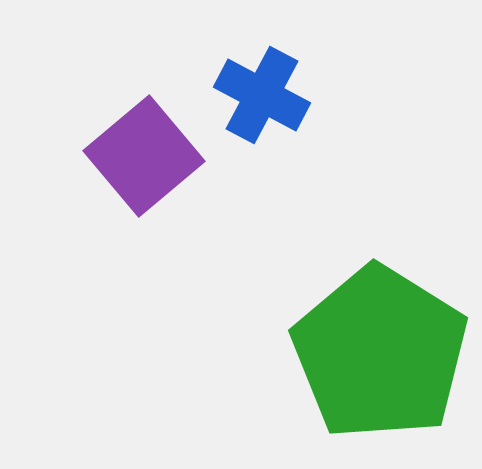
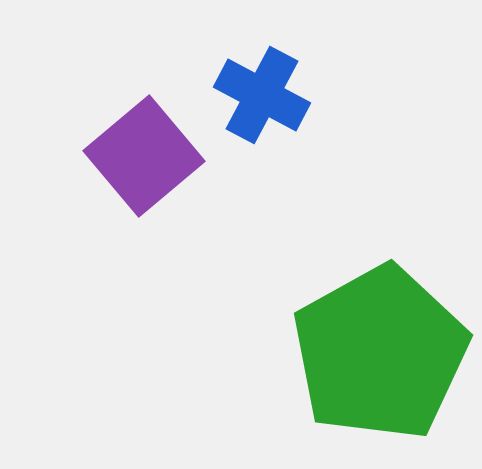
green pentagon: rotated 11 degrees clockwise
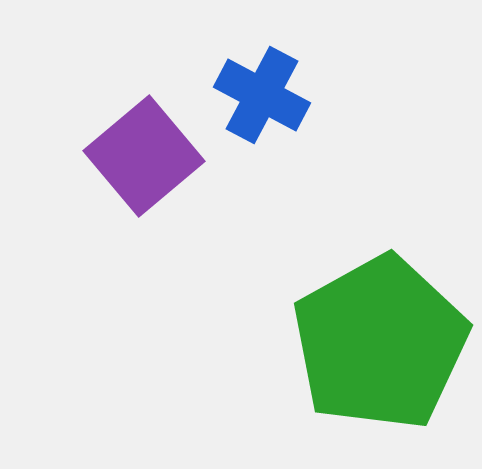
green pentagon: moved 10 px up
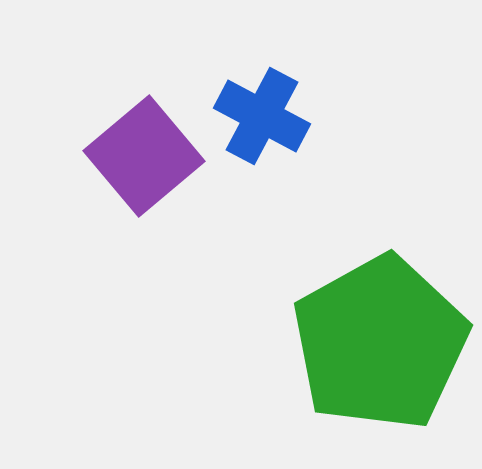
blue cross: moved 21 px down
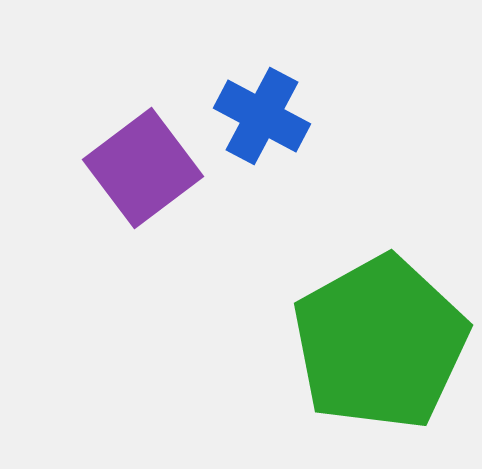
purple square: moved 1 px left, 12 px down; rotated 3 degrees clockwise
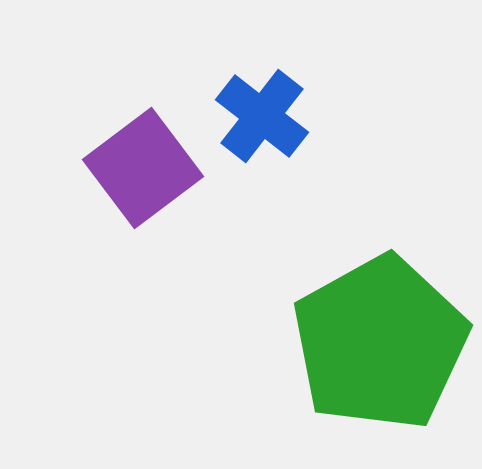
blue cross: rotated 10 degrees clockwise
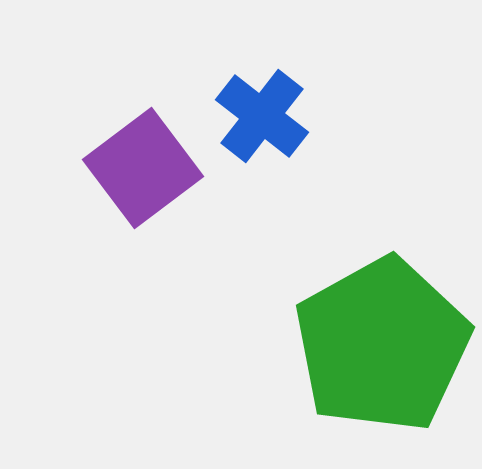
green pentagon: moved 2 px right, 2 px down
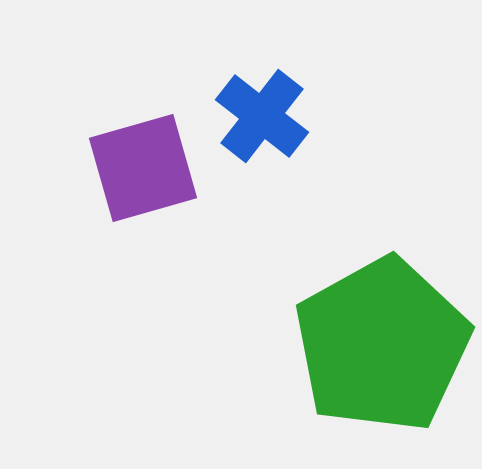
purple square: rotated 21 degrees clockwise
